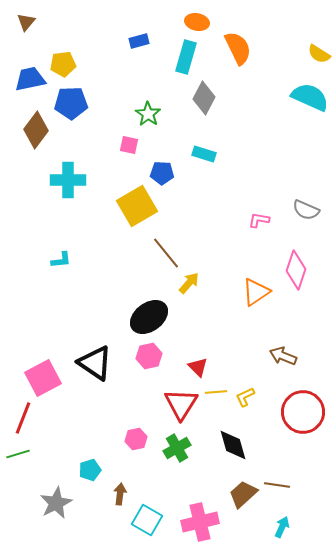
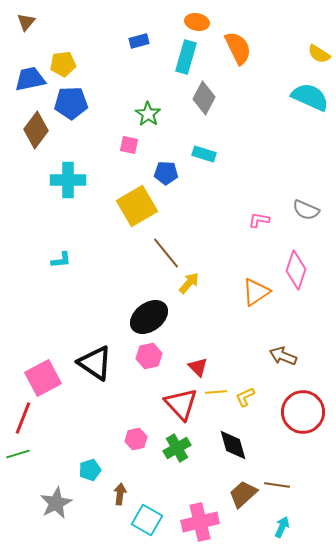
blue pentagon at (162, 173): moved 4 px right
red triangle at (181, 404): rotated 15 degrees counterclockwise
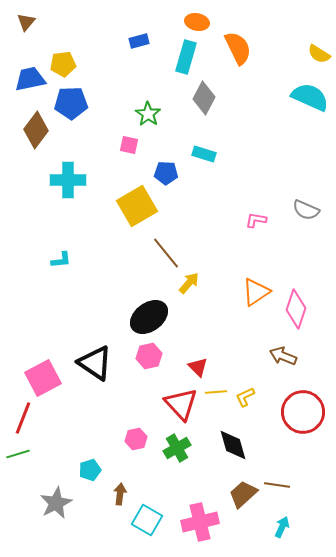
pink L-shape at (259, 220): moved 3 px left
pink diamond at (296, 270): moved 39 px down
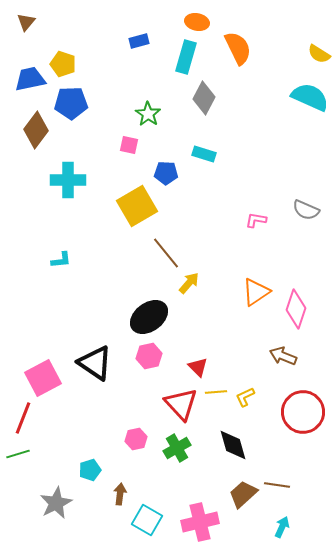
yellow pentagon at (63, 64): rotated 25 degrees clockwise
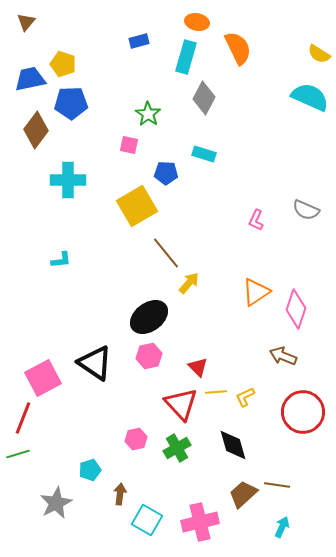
pink L-shape at (256, 220): rotated 75 degrees counterclockwise
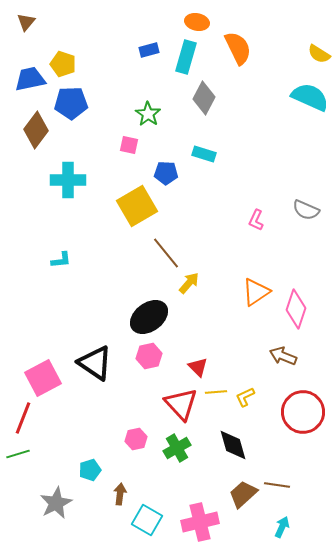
blue rectangle at (139, 41): moved 10 px right, 9 px down
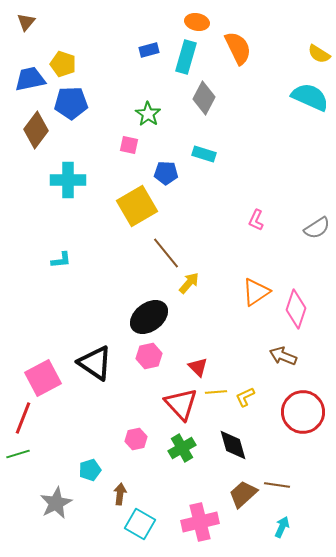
gray semicircle at (306, 210): moved 11 px right, 18 px down; rotated 56 degrees counterclockwise
green cross at (177, 448): moved 5 px right
cyan square at (147, 520): moved 7 px left, 4 px down
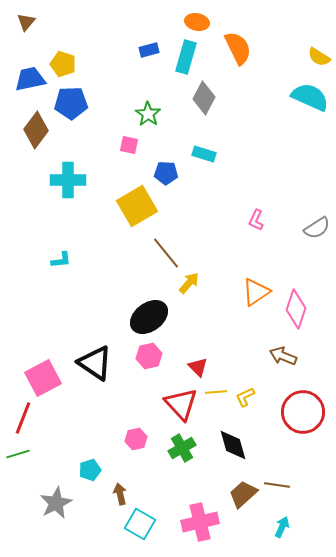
yellow semicircle at (319, 54): moved 3 px down
brown arrow at (120, 494): rotated 20 degrees counterclockwise
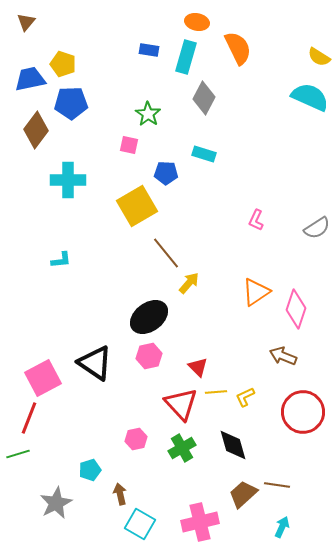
blue rectangle at (149, 50): rotated 24 degrees clockwise
red line at (23, 418): moved 6 px right
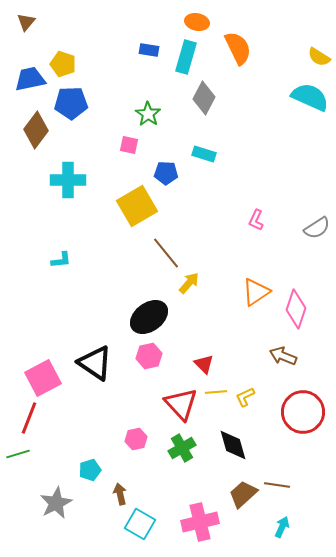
red triangle at (198, 367): moved 6 px right, 3 px up
